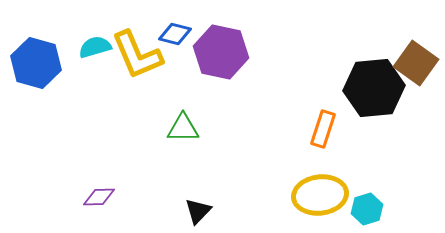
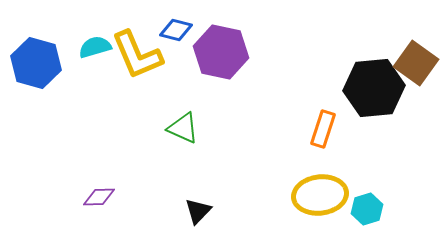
blue diamond: moved 1 px right, 4 px up
green triangle: rotated 24 degrees clockwise
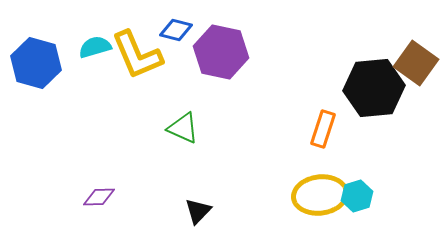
cyan hexagon: moved 10 px left, 13 px up
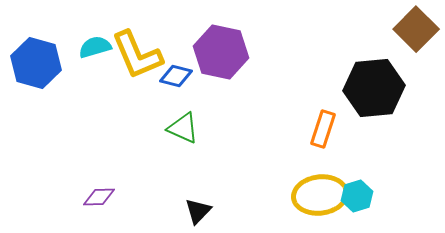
blue diamond: moved 46 px down
brown square: moved 34 px up; rotated 9 degrees clockwise
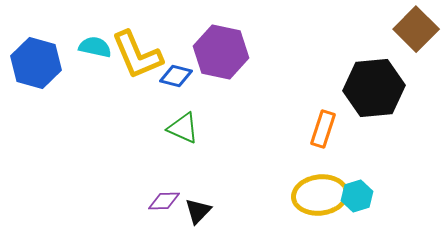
cyan semicircle: rotated 28 degrees clockwise
purple diamond: moved 65 px right, 4 px down
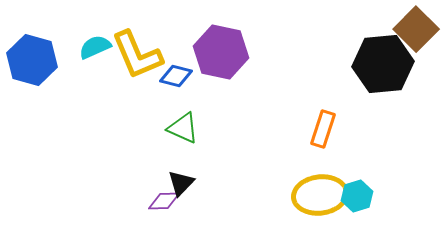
cyan semicircle: rotated 36 degrees counterclockwise
blue hexagon: moved 4 px left, 3 px up
black hexagon: moved 9 px right, 24 px up
black triangle: moved 17 px left, 28 px up
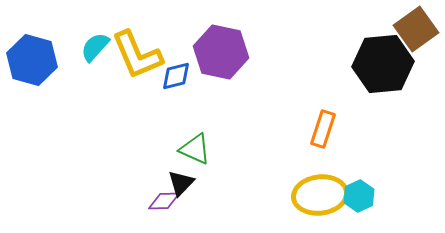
brown square: rotated 9 degrees clockwise
cyan semicircle: rotated 24 degrees counterclockwise
blue diamond: rotated 28 degrees counterclockwise
green triangle: moved 12 px right, 21 px down
cyan hexagon: moved 2 px right; rotated 8 degrees counterclockwise
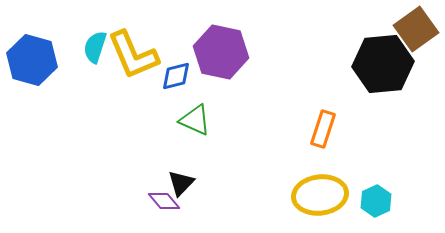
cyan semicircle: rotated 24 degrees counterclockwise
yellow L-shape: moved 4 px left
green triangle: moved 29 px up
cyan hexagon: moved 17 px right, 5 px down
purple diamond: rotated 52 degrees clockwise
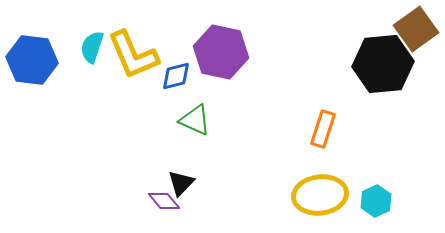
cyan semicircle: moved 3 px left
blue hexagon: rotated 9 degrees counterclockwise
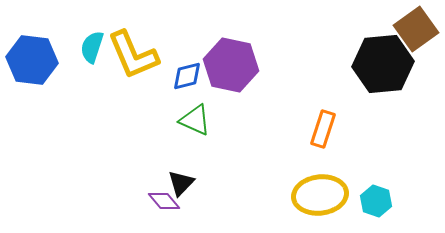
purple hexagon: moved 10 px right, 13 px down
blue diamond: moved 11 px right
cyan hexagon: rotated 16 degrees counterclockwise
